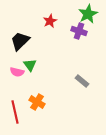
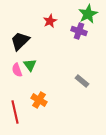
pink semicircle: moved 2 px up; rotated 56 degrees clockwise
orange cross: moved 2 px right, 2 px up
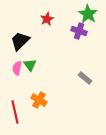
green star: rotated 12 degrees counterclockwise
red star: moved 3 px left, 2 px up
pink semicircle: moved 2 px up; rotated 32 degrees clockwise
gray rectangle: moved 3 px right, 3 px up
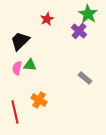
purple cross: rotated 21 degrees clockwise
green triangle: rotated 48 degrees counterclockwise
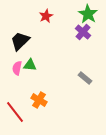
red star: moved 1 px left, 3 px up
purple cross: moved 4 px right, 1 px down
red line: rotated 25 degrees counterclockwise
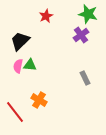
green star: rotated 18 degrees counterclockwise
purple cross: moved 2 px left, 3 px down; rotated 14 degrees clockwise
pink semicircle: moved 1 px right, 2 px up
gray rectangle: rotated 24 degrees clockwise
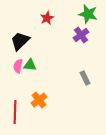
red star: moved 1 px right, 2 px down
orange cross: rotated 21 degrees clockwise
red line: rotated 40 degrees clockwise
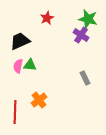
green star: moved 5 px down
purple cross: rotated 21 degrees counterclockwise
black trapezoid: rotated 20 degrees clockwise
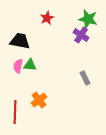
black trapezoid: rotated 35 degrees clockwise
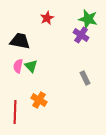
green triangle: moved 1 px right, 1 px down; rotated 40 degrees clockwise
orange cross: rotated 21 degrees counterclockwise
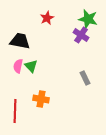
orange cross: moved 2 px right, 1 px up; rotated 21 degrees counterclockwise
red line: moved 1 px up
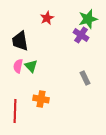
green star: rotated 30 degrees counterclockwise
black trapezoid: rotated 110 degrees counterclockwise
